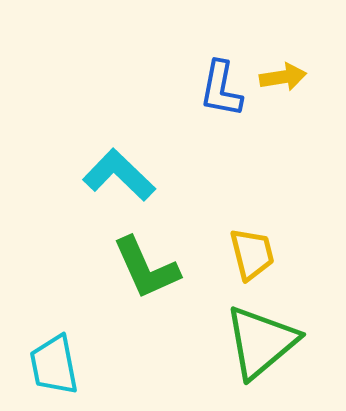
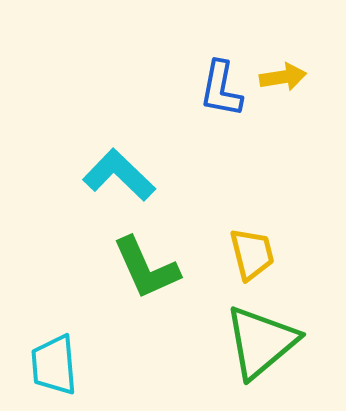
cyan trapezoid: rotated 6 degrees clockwise
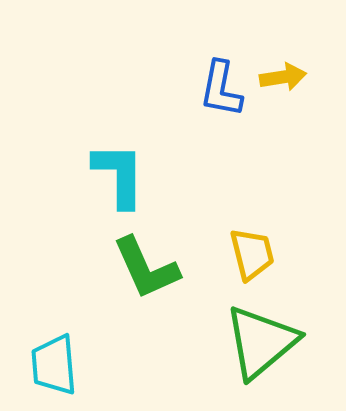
cyan L-shape: rotated 46 degrees clockwise
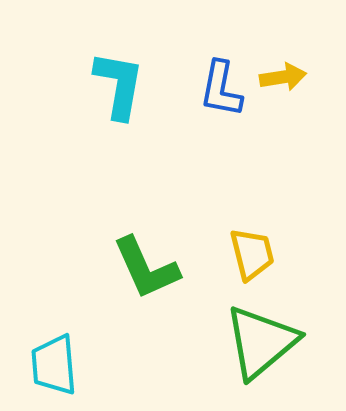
cyan L-shape: moved 90 px up; rotated 10 degrees clockwise
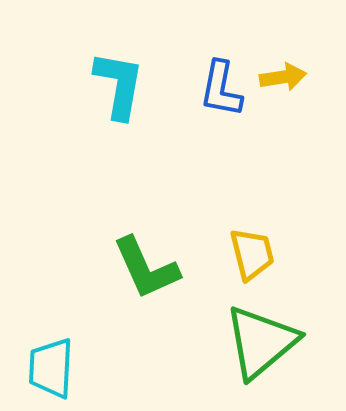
cyan trapezoid: moved 3 px left, 3 px down; rotated 8 degrees clockwise
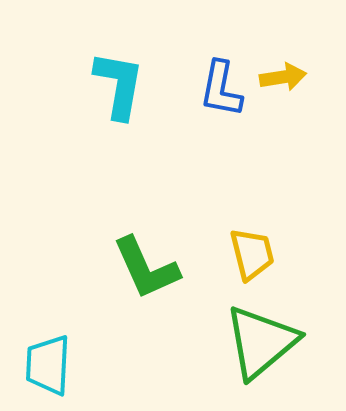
cyan trapezoid: moved 3 px left, 3 px up
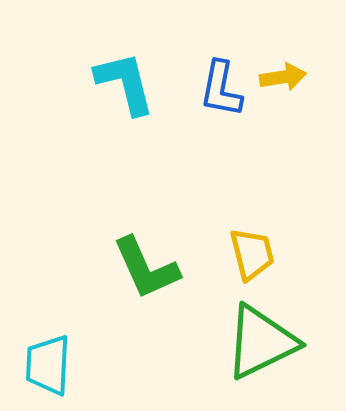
cyan L-shape: moved 6 px right, 2 px up; rotated 24 degrees counterclockwise
green triangle: rotated 14 degrees clockwise
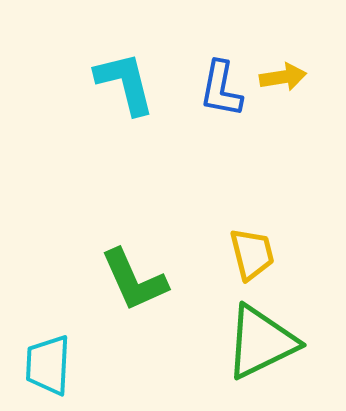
green L-shape: moved 12 px left, 12 px down
